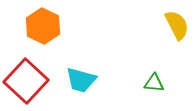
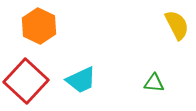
orange hexagon: moved 4 px left
cyan trapezoid: rotated 40 degrees counterclockwise
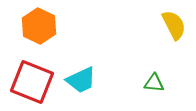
yellow semicircle: moved 3 px left
red square: moved 6 px right, 1 px down; rotated 21 degrees counterclockwise
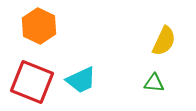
yellow semicircle: moved 10 px left, 16 px down; rotated 52 degrees clockwise
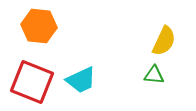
orange hexagon: rotated 20 degrees counterclockwise
green triangle: moved 8 px up
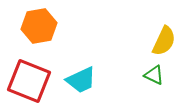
orange hexagon: rotated 16 degrees counterclockwise
green triangle: rotated 20 degrees clockwise
red square: moved 3 px left, 1 px up
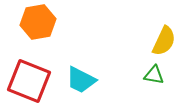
orange hexagon: moved 1 px left, 4 px up
green triangle: rotated 15 degrees counterclockwise
cyan trapezoid: rotated 52 degrees clockwise
